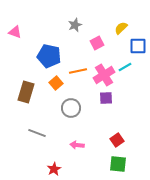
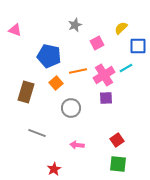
pink triangle: moved 2 px up
cyan line: moved 1 px right, 1 px down
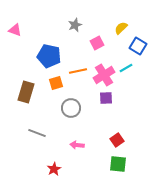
blue square: rotated 30 degrees clockwise
orange square: rotated 24 degrees clockwise
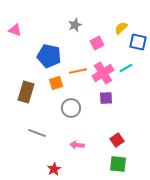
blue square: moved 4 px up; rotated 18 degrees counterclockwise
pink cross: moved 1 px left, 2 px up
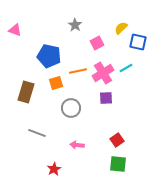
gray star: rotated 16 degrees counterclockwise
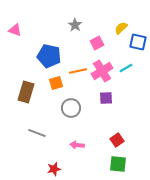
pink cross: moved 1 px left, 2 px up
red star: rotated 16 degrees clockwise
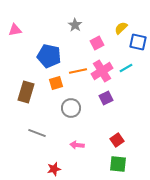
pink triangle: rotated 32 degrees counterclockwise
purple square: rotated 24 degrees counterclockwise
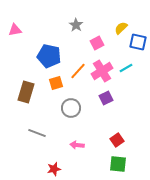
gray star: moved 1 px right
orange line: rotated 36 degrees counterclockwise
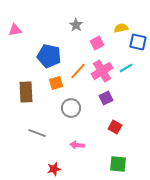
yellow semicircle: rotated 32 degrees clockwise
brown rectangle: rotated 20 degrees counterclockwise
red square: moved 2 px left, 13 px up; rotated 24 degrees counterclockwise
